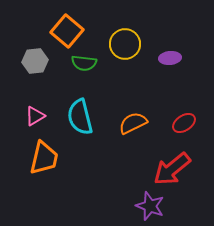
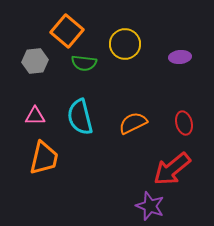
purple ellipse: moved 10 px right, 1 px up
pink triangle: rotated 30 degrees clockwise
red ellipse: rotated 70 degrees counterclockwise
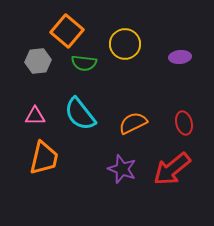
gray hexagon: moved 3 px right
cyan semicircle: moved 3 px up; rotated 24 degrees counterclockwise
purple star: moved 28 px left, 37 px up
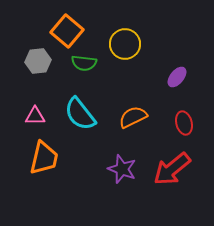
purple ellipse: moved 3 px left, 20 px down; rotated 45 degrees counterclockwise
orange semicircle: moved 6 px up
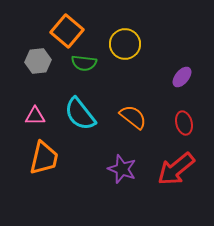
purple ellipse: moved 5 px right
orange semicircle: rotated 64 degrees clockwise
red arrow: moved 4 px right
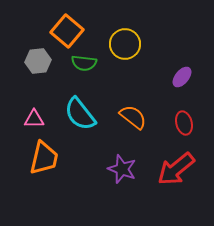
pink triangle: moved 1 px left, 3 px down
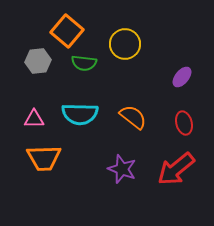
cyan semicircle: rotated 51 degrees counterclockwise
orange trapezoid: rotated 75 degrees clockwise
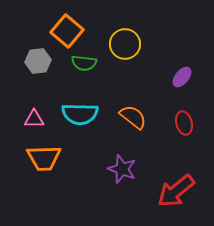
red arrow: moved 22 px down
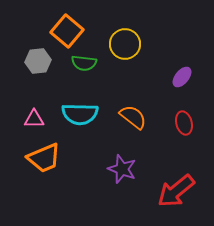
orange trapezoid: rotated 21 degrees counterclockwise
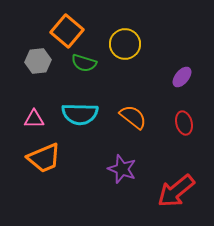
green semicircle: rotated 10 degrees clockwise
